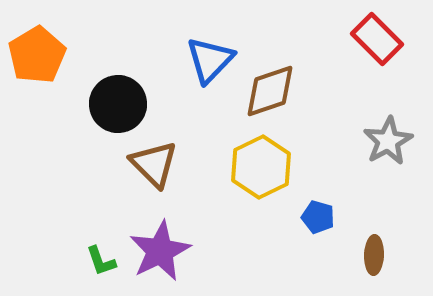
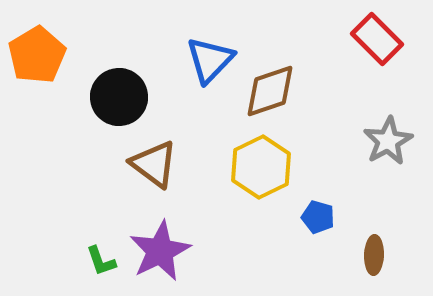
black circle: moved 1 px right, 7 px up
brown triangle: rotated 8 degrees counterclockwise
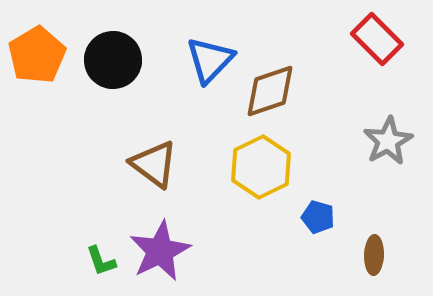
black circle: moved 6 px left, 37 px up
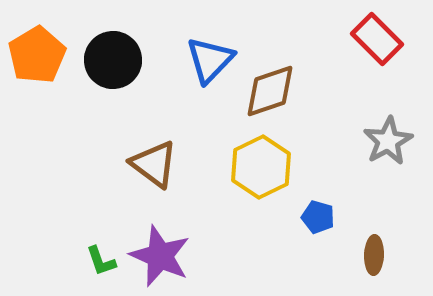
purple star: moved 5 px down; rotated 22 degrees counterclockwise
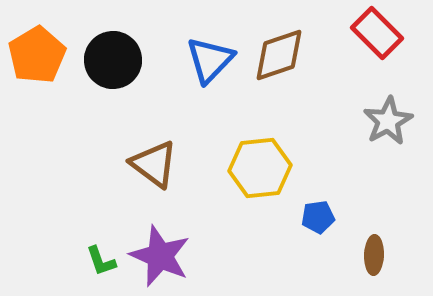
red rectangle: moved 6 px up
brown diamond: moved 9 px right, 36 px up
gray star: moved 20 px up
yellow hexagon: moved 1 px left, 1 px down; rotated 20 degrees clockwise
blue pentagon: rotated 24 degrees counterclockwise
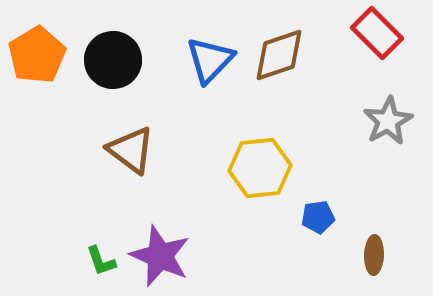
brown triangle: moved 23 px left, 14 px up
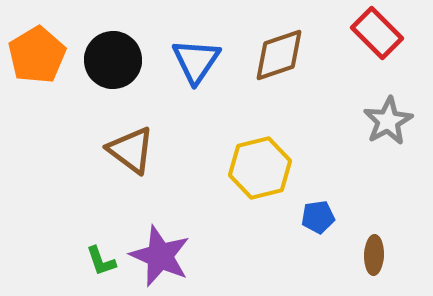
blue triangle: moved 14 px left, 1 px down; rotated 10 degrees counterclockwise
yellow hexagon: rotated 8 degrees counterclockwise
